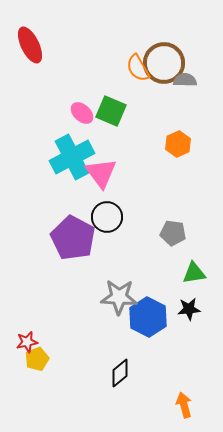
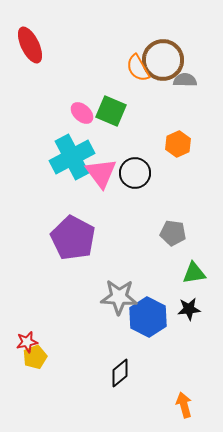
brown circle: moved 1 px left, 3 px up
black circle: moved 28 px right, 44 px up
yellow pentagon: moved 2 px left, 2 px up
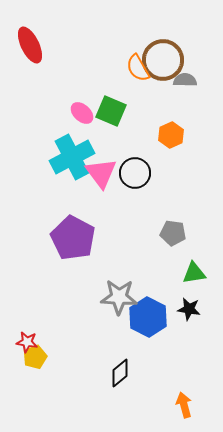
orange hexagon: moved 7 px left, 9 px up
black star: rotated 15 degrees clockwise
red star: rotated 20 degrees clockwise
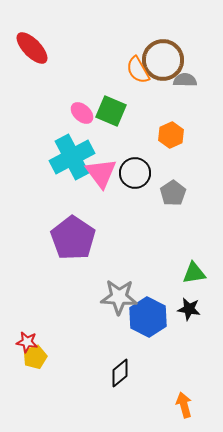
red ellipse: moved 2 px right, 3 px down; rotated 18 degrees counterclockwise
orange semicircle: moved 2 px down
gray pentagon: moved 40 px up; rotated 30 degrees clockwise
purple pentagon: rotated 6 degrees clockwise
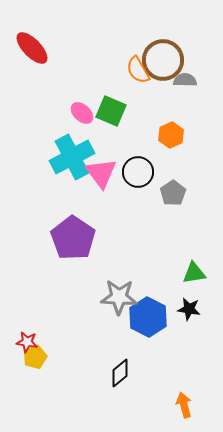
black circle: moved 3 px right, 1 px up
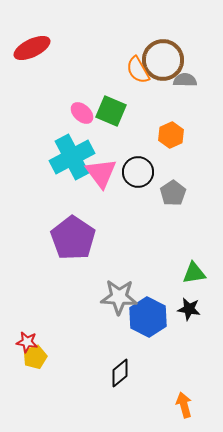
red ellipse: rotated 72 degrees counterclockwise
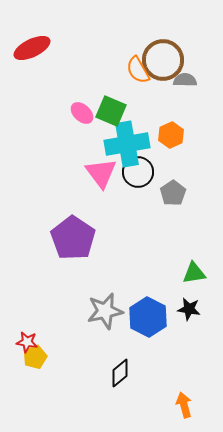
cyan cross: moved 55 px right, 13 px up; rotated 18 degrees clockwise
gray star: moved 14 px left, 14 px down; rotated 15 degrees counterclockwise
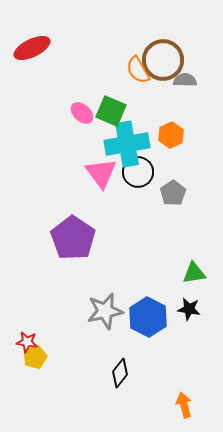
black diamond: rotated 12 degrees counterclockwise
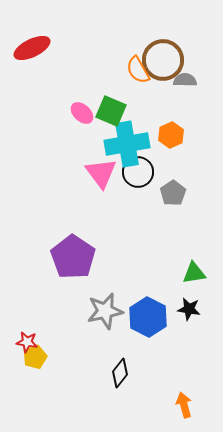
purple pentagon: moved 19 px down
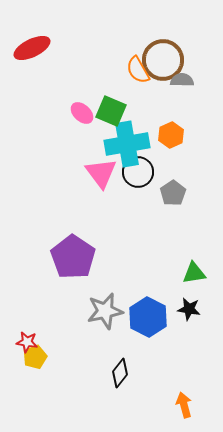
gray semicircle: moved 3 px left
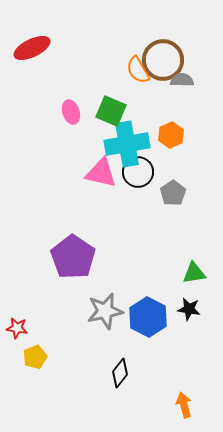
pink ellipse: moved 11 px left, 1 px up; rotated 30 degrees clockwise
pink triangle: rotated 40 degrees counterclockwise
red star: moved 10 px left, 14 px up
